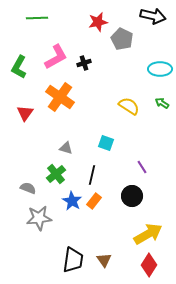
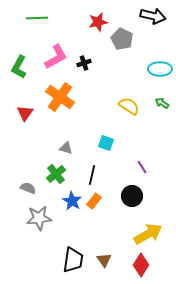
red diamond: moved 8 px left
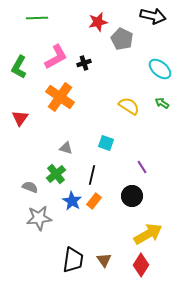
cyan ellipse: rotated 40 degrees clockwise
red triangle: moved 5 px left, 5 px down
gray semicircle: moved 2 px right, 1 px up
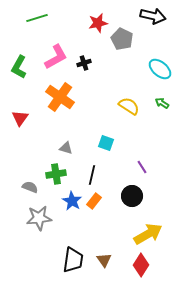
green line: rotated 15 degrees counterclockwise
red star: moved 1 px down
green cross: rotated 30 degrees clockwise
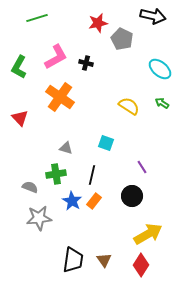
black cross: moved 2 px right; rotated 32 degrees clockwise
red triangle: rotated 18 degrees counterclockwise
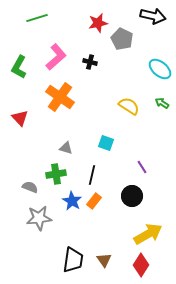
pink L-shape: rotated 12 degrees counterclockwise
black cross: moved 4 px right, 1 px up
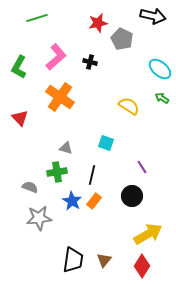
green arrow: moved 5 px up
green cross: moved 1 px right, 2 px up
brown triangle: rotated 14 degrees clockwise
red diamond: moved 1 px right, 1 px down
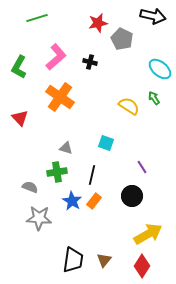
green arrow: moved 8 px left; rotated 24 degrees clockwise
gray star: rotated 10 degrees clockwise
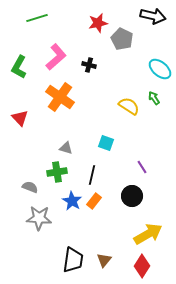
black cross: moved 1 px left, 3 px down
